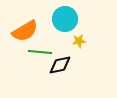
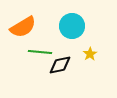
cyan circle: moved 7 px right, 7 px down
orange semicircle: moved 2 px left, 4 px up
yellow star: moved 11 px right, 13 px down; rotated 24 degrees counterclockwise
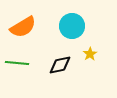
green line: moved 23 px left, 11 px down
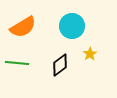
black diamond: rotated 25 degrees counterclockwise
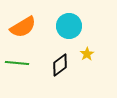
cyan circle: moved 3 px left
yellow star: moved 3 px left
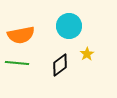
orange semicircle: moved 2 px left, 8 px down; rotated 20 degrees clockwise
